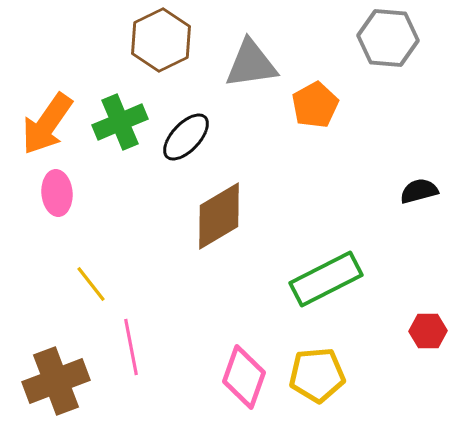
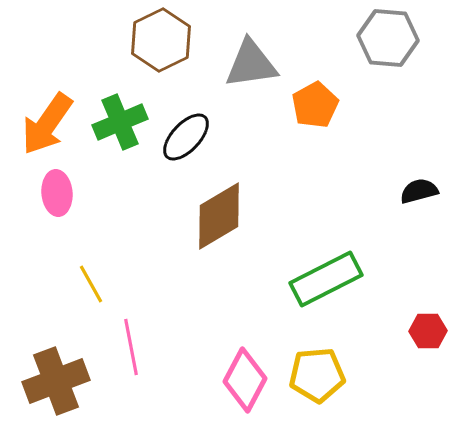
yellow line: rotated 9 degrees clockwise
pink diamond: moved 1 px right, 3 px down; rotated 8 degrees clockwise
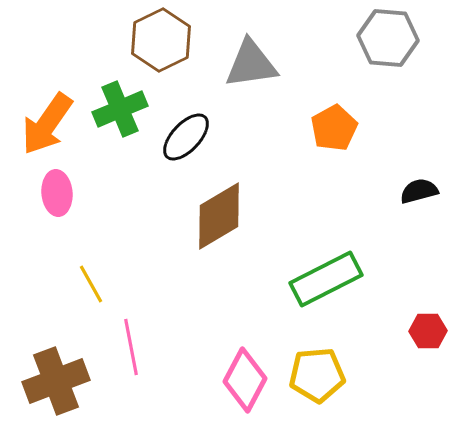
orange pentagon: moved 19 px right, 23 px down
green cross: moved 13 px up
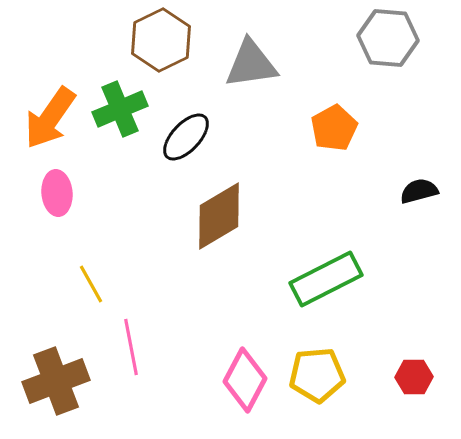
orange arrow: moved 3 px right, 6 px up
red hexagon: moved 14 px left, 46 px down
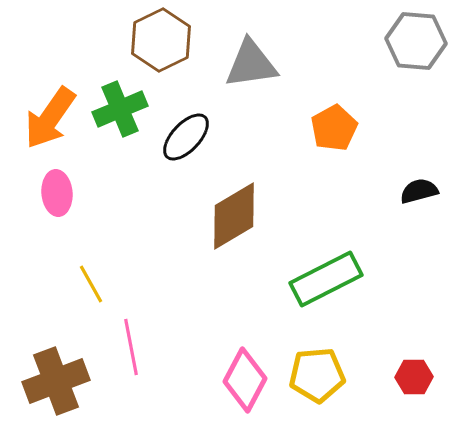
gray hexagon: moved 28 px right, 3 px down
brown diamond: moved 15 px right
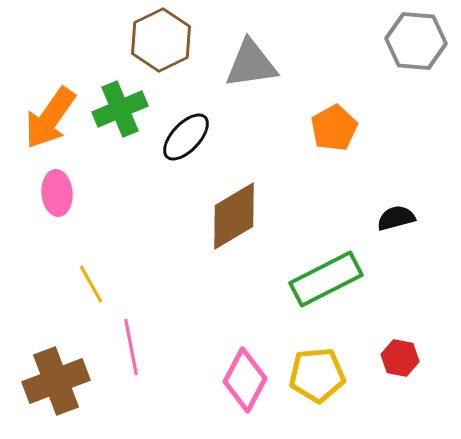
black semicircle: moved 23 px left, 27 px down
red hexagon: moved 14 px left, 19 px up; rotated 12 degrees clockwise
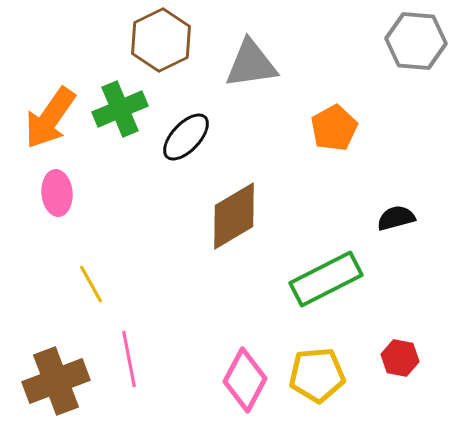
pink line: moved 2 px left, 12 px down
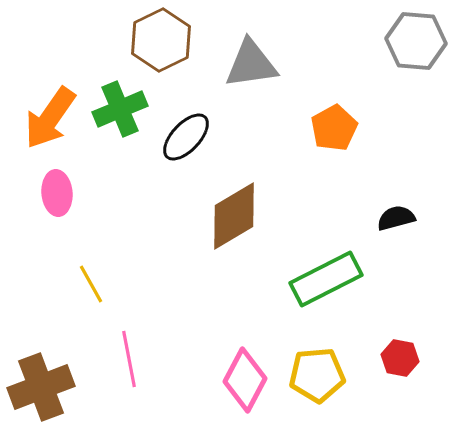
brown cross: moved 15 px left, 6 px down
